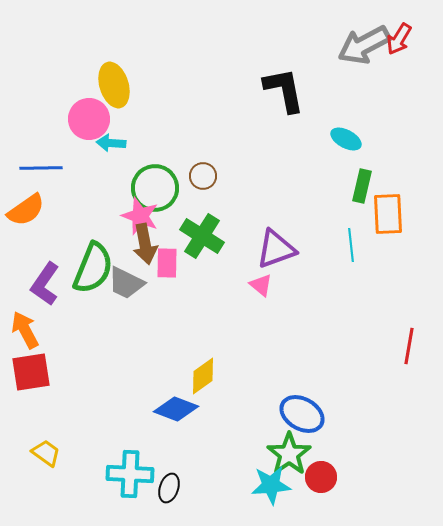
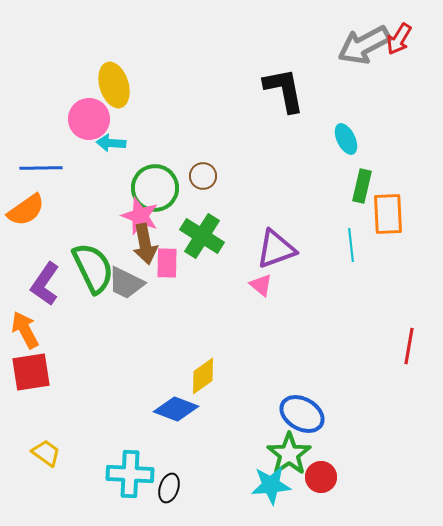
cyan ellipse: rotated 36 degrees clockwise
green semicircle: rotated 48 degrees counterclockwise
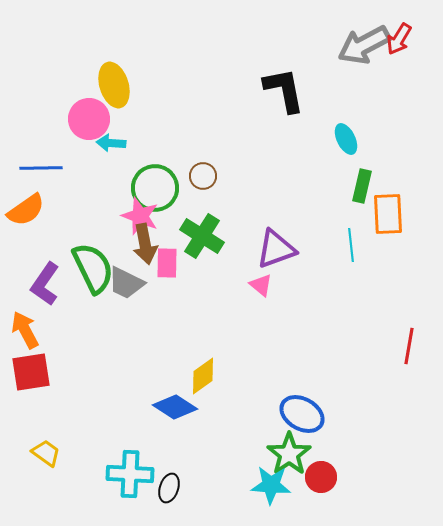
blue diamond: moved 1 px left, 2 px up; rotated 12 degrees clockwise
cyan star: rotated 9 degrees clockwise
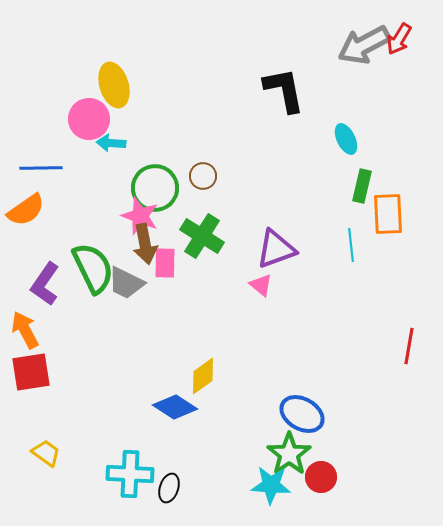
pink rectangle: moved 2 px left
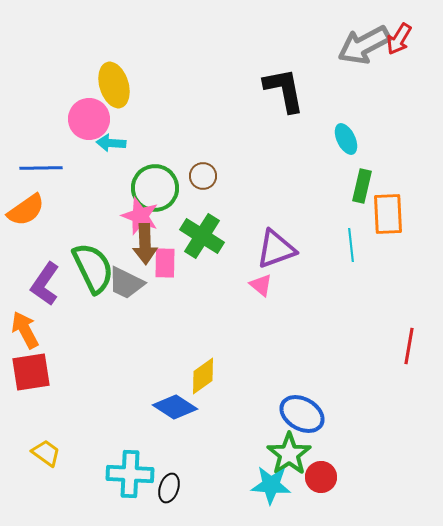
brown arrow: rotated 9 degrees clockwise
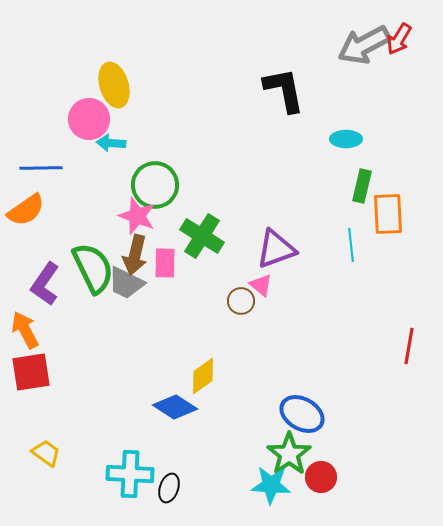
cyan ellipse: rotated 64 degrees counterclockwise
brown circle: moved 38 px right, 125 px down
green circle: moved 3 px up
pink star: moved 3 px left
brown arrow: moved 10 px left, 11 px down; rotated 15 degrees clockwise
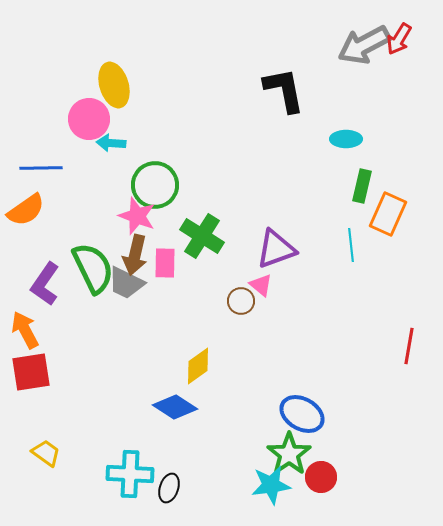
orange rectangle: rotated 27 degrees clockwise
yellow diamond: moved 5 px left, 10 px up
cyan star: rotated 12 degrees counterclockwise
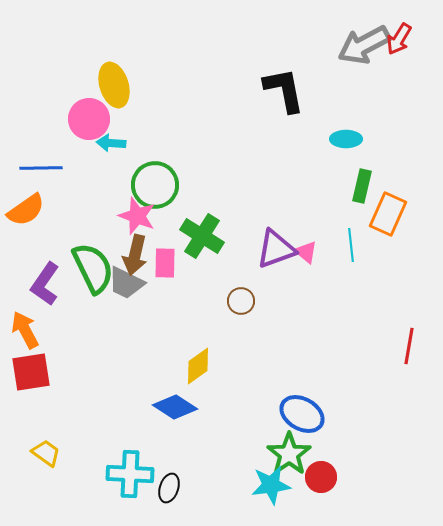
pink triangle: moved 45 px right, 33 px up
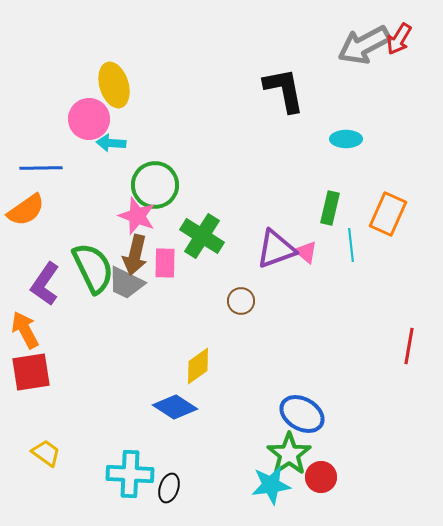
green rectangle: moved 32 px left, 22 px down
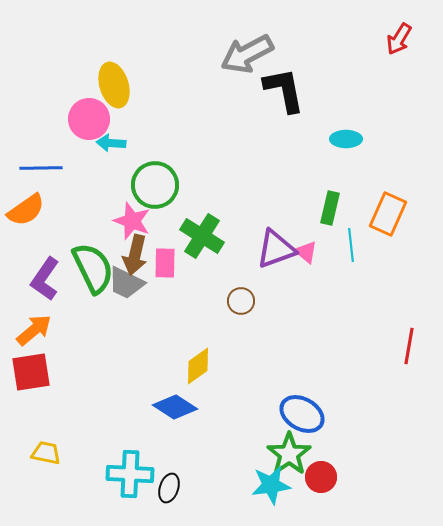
gray arrow: moved 117 px left, 9 px down
pink star: moved 5 px left, 5 px down
purple L-shape: moved 5 px up
orange arrow: moved 9 px right; rotated 78 degrees clockwise
yellow trapezoid: rotated 24 degrees counterclockwise
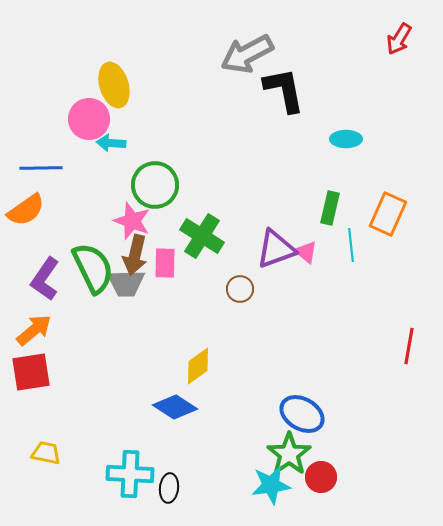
gray trapezoid: rotated 27 degrees counterclockwise
brown circle: moved 1 px left, 12 px up
black ellipse: rotated 12 degrees counterclockwise
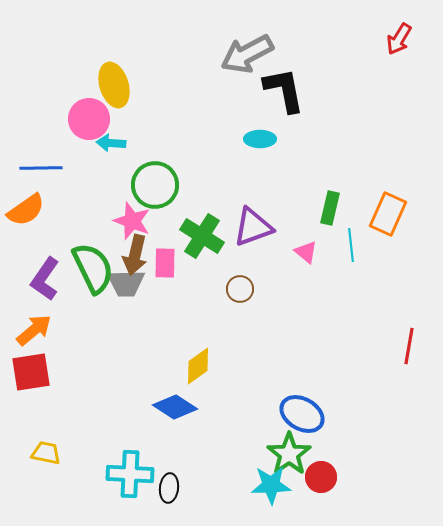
cyan ellipse: moved 86 px left
purple triangle: moved 23 px left, 22 px up
cyan star: rotated 6 degrees clockwise
